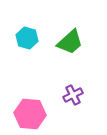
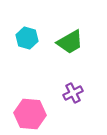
green trapezoid: rotated 12 degrees clockwise
purple cross: moved 2 px up
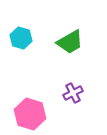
cyan hexagon: moved 6 px left
pink hexagon: rotated 12 degrees clockwise
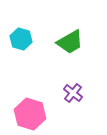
cyan hexagon: moved 1 px down
purple cross: rotated 24 degrees counterclockwise
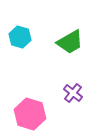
cyan hexagon: moved 1 px left, 2 px up
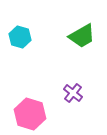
green trapezoid: moved 12 px right, 6 px up
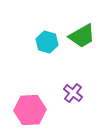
cyan hexagon: moved 27 px right, 5 px down
pink hexagon: moved 4 px up; rotated 20 degrees counterclockwise
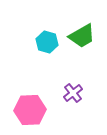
purple cross: rotated 12 degrees clockwise
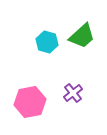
green trapezoid: rotated 12 degrees counterclockwise
pink hexagon: moved 8 px up; rotated 8 degrees counterclockwise
